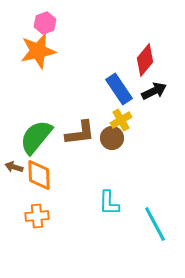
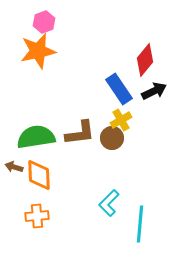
pink hexagon: moved 1 px left, 1 px up
green semicircle: rotated 42 degrees clockwise
cyan L-shape: rotated 44 degrees clockwise
cyan line: moved 15 px left; rotated 33 degrees clockwise
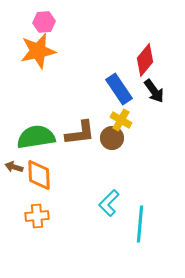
pink hexagon: rotated 15 degrees clockwise
black arrow: rotated 80 degrees clockwise
yellow cross: rotated 30 degrees counterclockwise
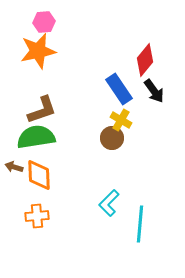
brown L-shape: moved 38 px left, 23 px up; rotated 12 degrees counterclockwise
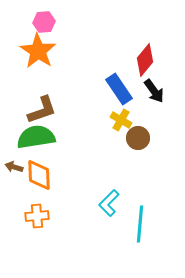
orange star: rotated 27 degrees counterclockwise
brown circle: moved 26 px right
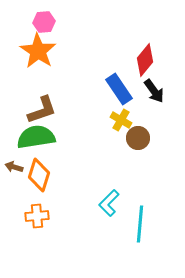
orange diamond: rotated 20 degrees clockwise
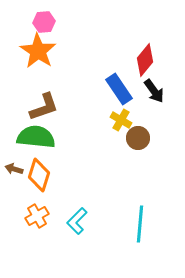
brown L-shape: moved 2 px right, 3 px up
green semicircle: rotated 15 degrees clockwise
brown arrow: moved 2 px down
cyan L-shape: moved 32 px left, 18 px down
orange cross: rotated 25 degrees counterclockwise
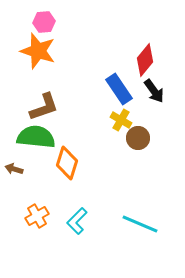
orange star: rotated 15 degrees counterclockwise
orange diamond: moved 28 px right, 12 px up
cyan line: rotated 72 degrees counterclockwise
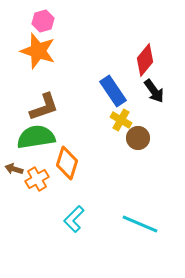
pink hexagon: moved 1 px left, 1 px up; rotated 10 degrees counterclockwise
blue rectangle: moved 6 px left, 2 px down
green semicircle: rotated 15 degrees counterclockwise
orange cross: moved 37 px up
cyan L-shape: moved 3 px left, 2 px up
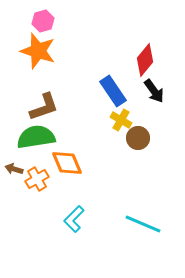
orange diamond: rotated 40 degrees counterclockwise
cyan line: moved 3 px right
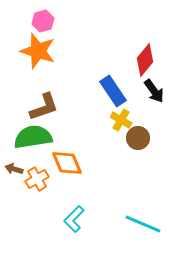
green semicircle: moved 3 px left
